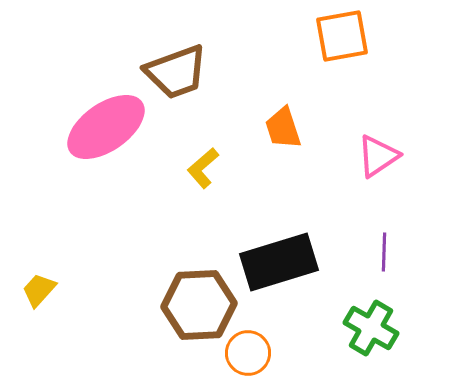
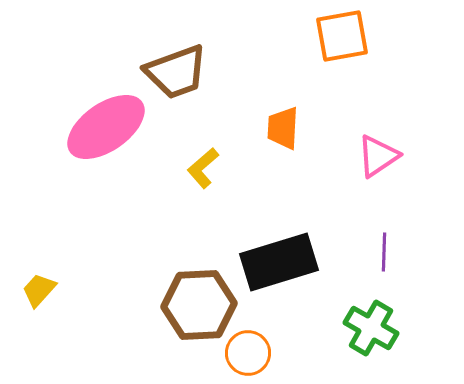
orange trapezoid: rotated 21 degrees clockwise
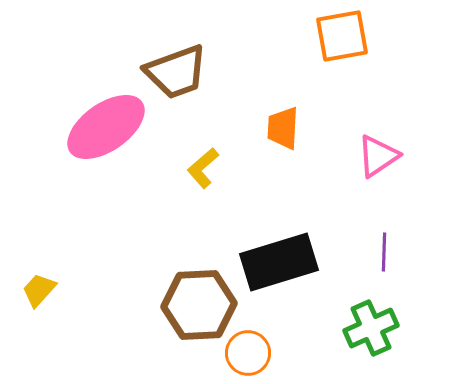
green cross: rotated 36 degrees clockwise
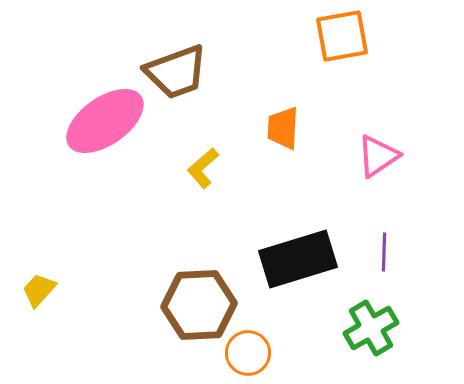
pink ellipse: moved 1 px left, 6 px up
black rectangle: moved 19 px right, 3 px up
green cross: rotated 6 degrees counterclockwise
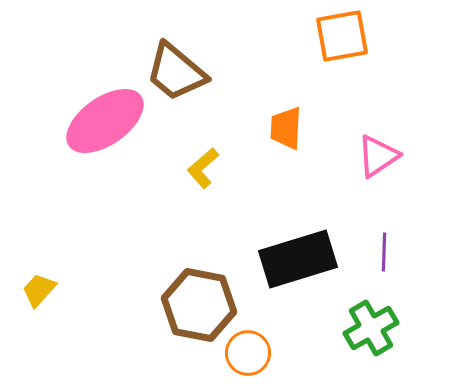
brown trapezoid: rotated 60 degrees clockwise
orange trapezoid: moved 3 px right
brown hexagon: rotated 14 degrees clockwise
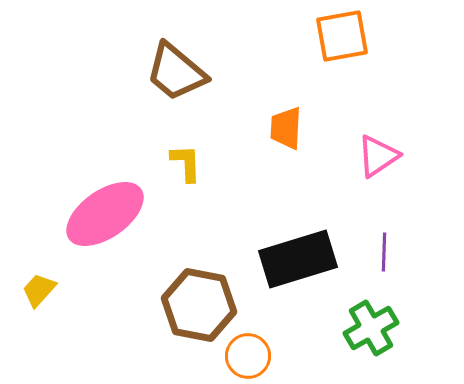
pink ellipse: moved 93 px down
yellow L-shape: moved 17 px left, 5 px up; rotated 129 degrees clockwise
orange circle: moved 3 px down
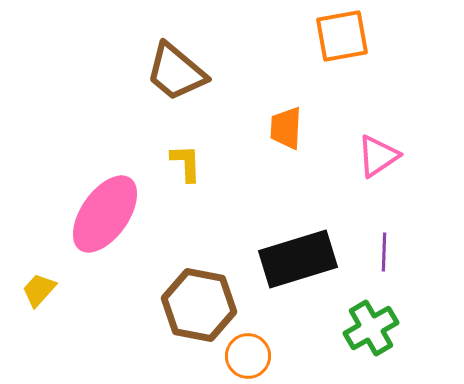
pink ellipse: rotated 20 degrees counterclockwise
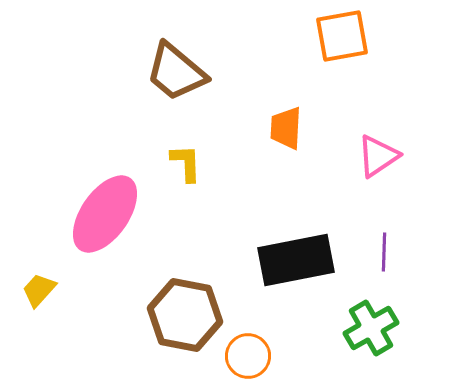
black rectangle: moved 2 px left, 1 px down; rotated 6 degrees clockwise
brown hexagon: moved 14 px left, 10 px down
